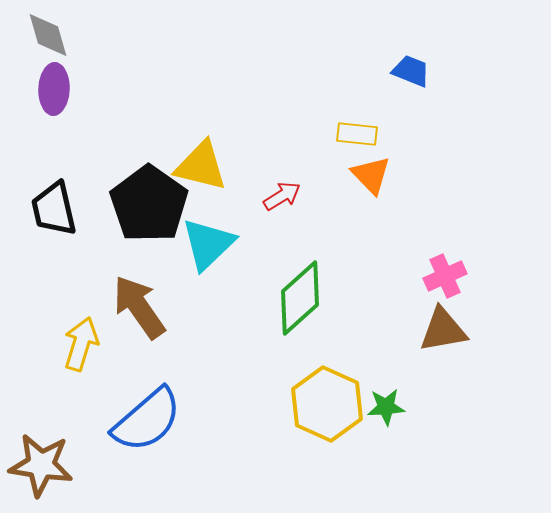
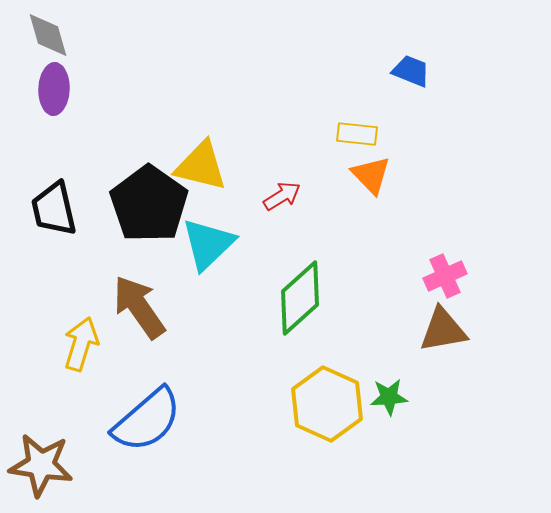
green star: moved 3 px right, 10 px up
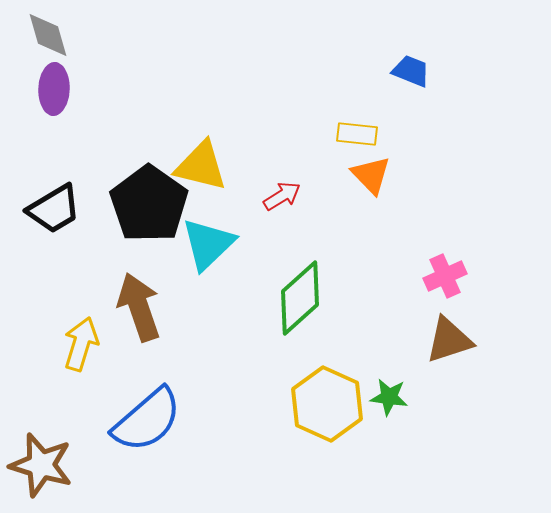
black trapezoid: rotated 108 degrees counterclockwise
brown arrow: rotated 16 degrees clockwise
brown triangle: moved 6 px right, 10 px down; rotated 8 degrees counterclockwise
green star: rotated 12 degrees clockwise
brown star: rotated 8 degrees clockwise
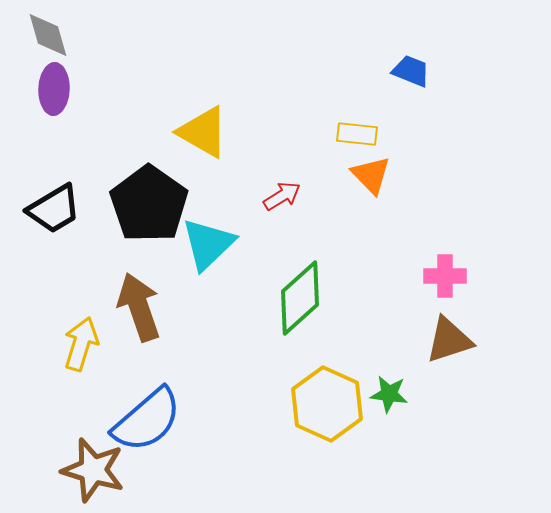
yellow triangle: moved 2 px right, 34 px up; rotated 16 degrees clockwise
pink cross: rotated 24 degrees clockwise
green star: moved 3 px up
brown star: moved 52 px right, 5 px down
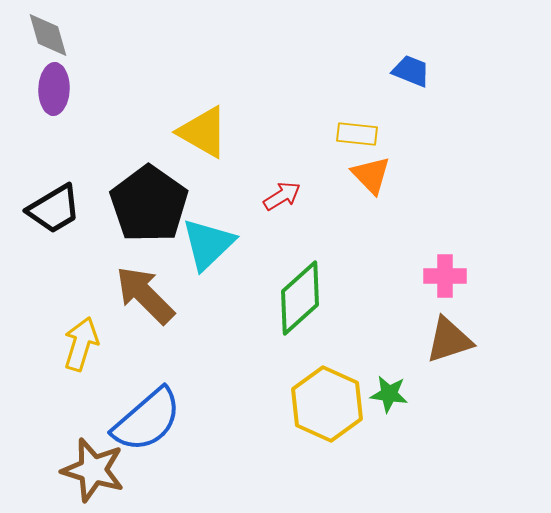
brown arrow: moved 6 px right, 12 px up; rotated 26 degrees counterclockwise
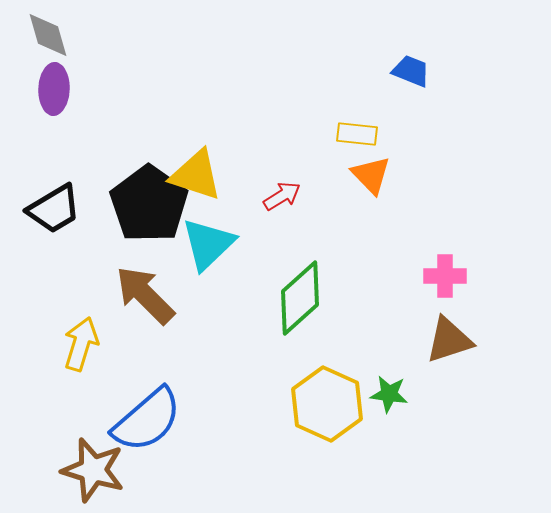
yellow triangle: moved 7 px left, 43 px down; rotated 12 degrees counterclockwise
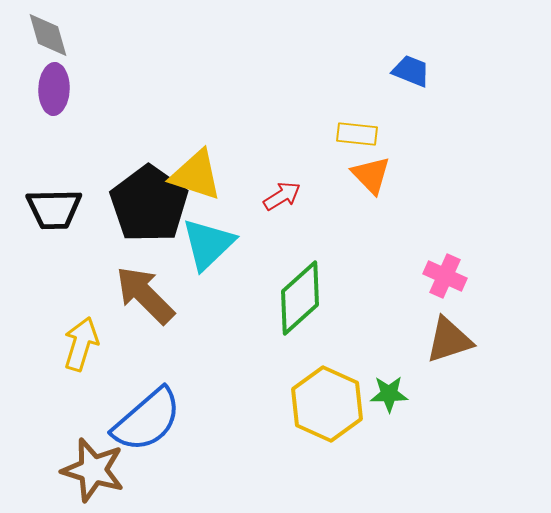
black trapezoid: rotated 30 degrees clockwise
pink cross: rotated 24 degrees clockwise
green star: rotated 9 degrees counterclockwise
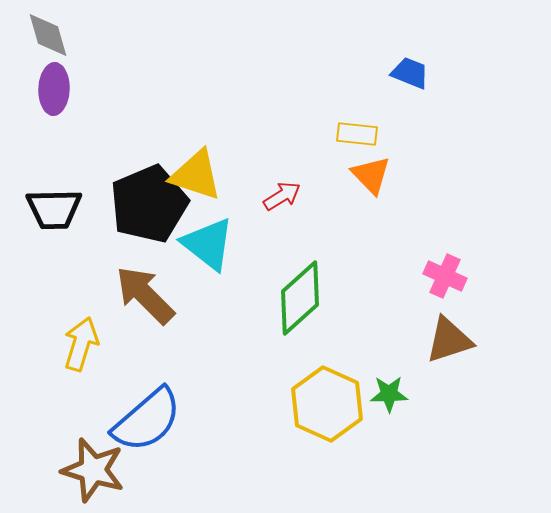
blue trapezoid: moved 1 px left, 2 px down
black pentagon: rotated 14 degrees clockwise
cyan triangle: rotated 38 degrees counterclockwise
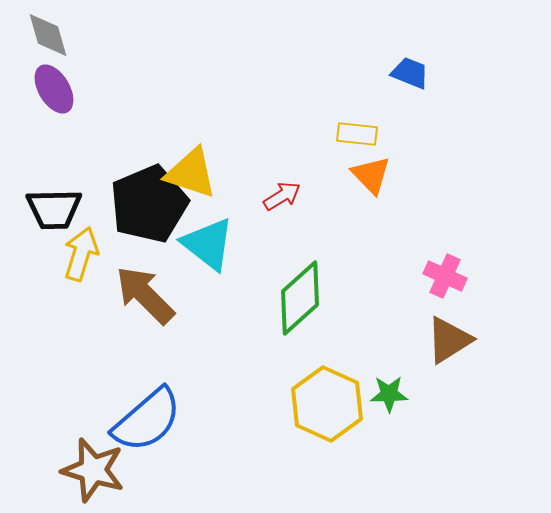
purple ellipse: rotated 33 degrees counterclockwise
yellow triangle: moved 5 px left, 2 px up
brown triangle: rotated 14 degrees counterclockwise
yellow arrow: moved 90 px up
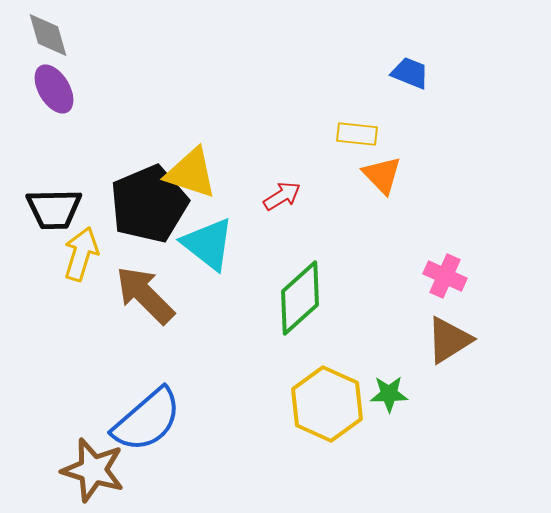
orange triangle: moved 11 px right
